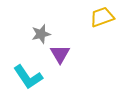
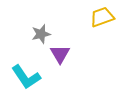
cyan L-shape: moved 2 px left
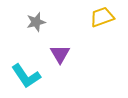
gray star: moved 5 px left, 12 px up
cyan L-shape: moved 1 px up
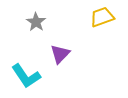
gray star: rotated 24 degrees counterclockwise
purple triangle: rotated 15 degrees clockwise
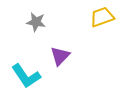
gray star: rotated 24 degrees counterclockwise
purple triangle: moved 2 px down
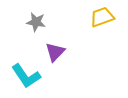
purple triangle: moved 5 px left, 4 px up
